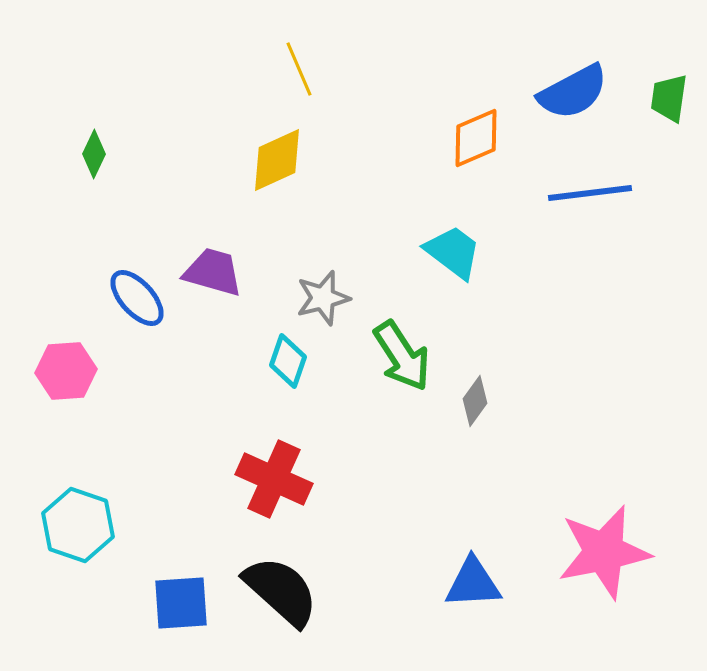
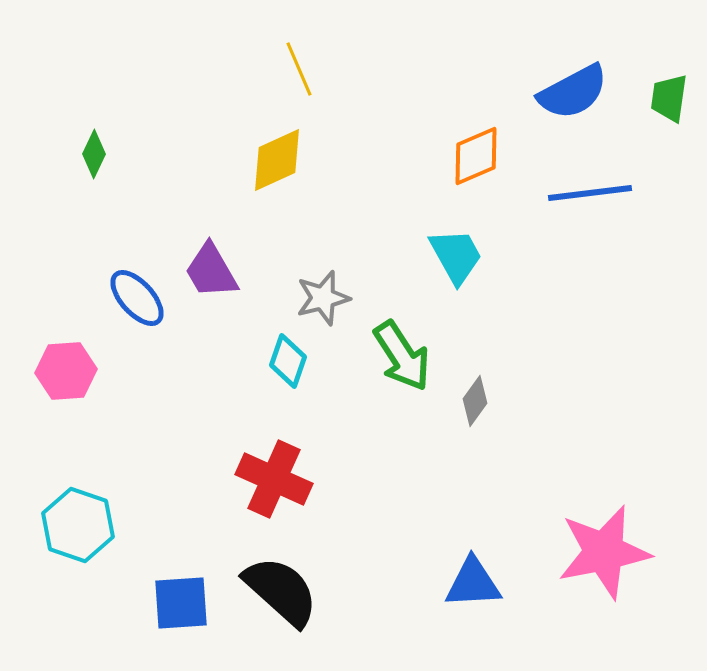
orange diamond: moved 18 px down
cyan trapezoid: moved 3 px right, 4 px down; rotated 24 degrees clockwise
purple trapezoid: moved 2 px left, 1 px up; rotated 136 degrees counterclockwise
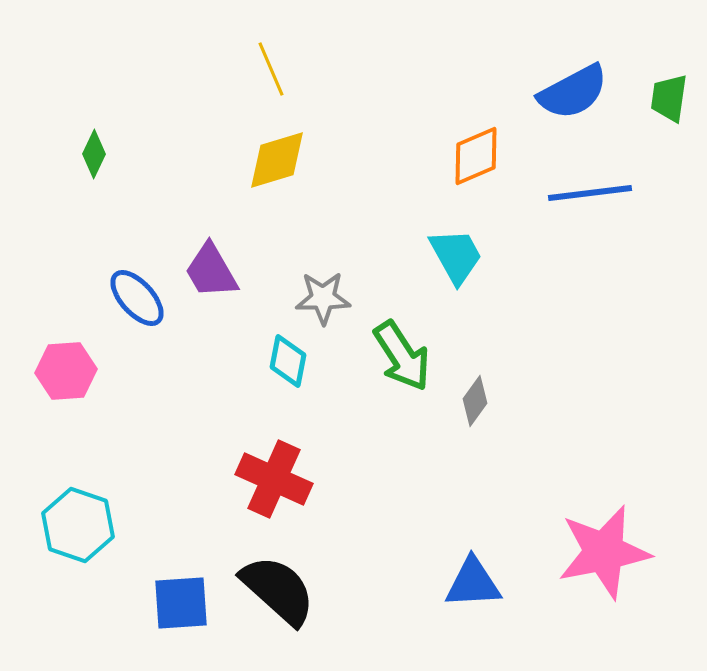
yellow line: moved 28 px left
yellow diamond: rotated 8 degrees clockwise
gray star: rotated 14 degrees clockwise
cyan diamond: rotated 8 degrees counterclockwise
black semicircle: moved 3 px left, 1 px up
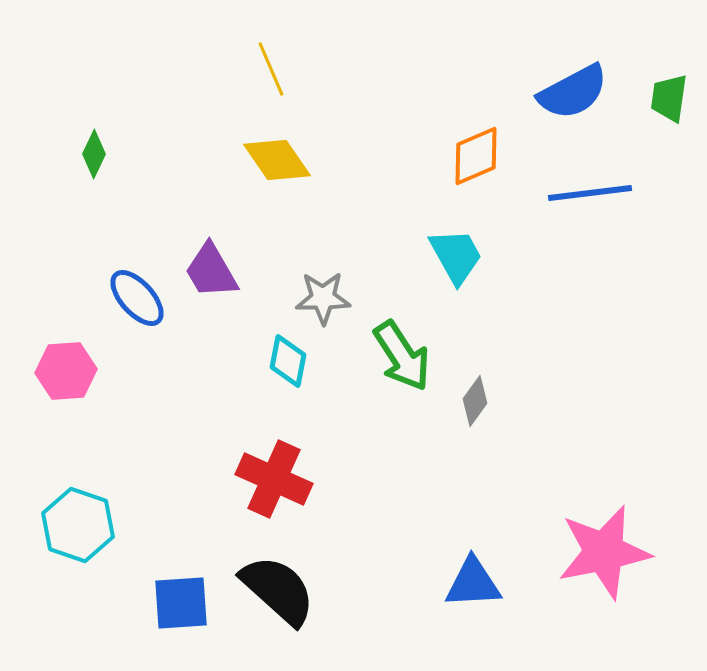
yellow diamond: rotated 72 degrees clockwise
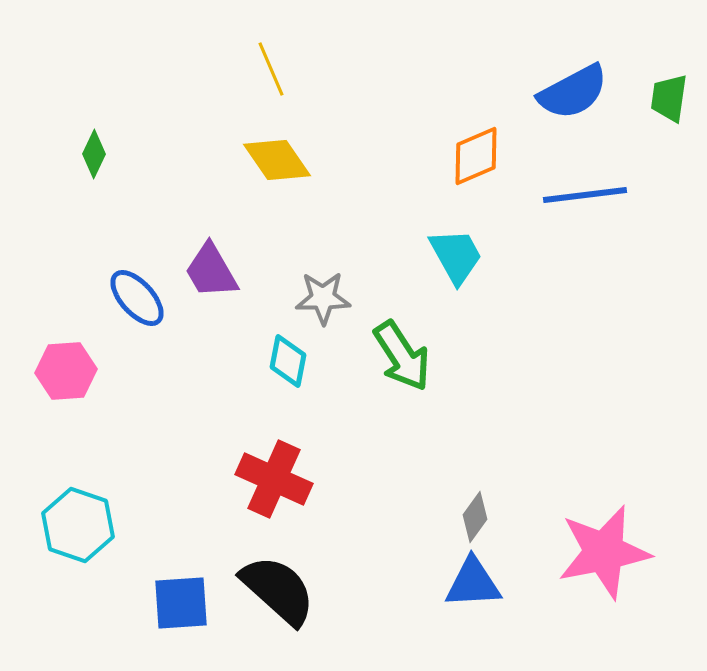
blue line: moved 5 px left, 2 px down
gray diamond: moved 116 px down
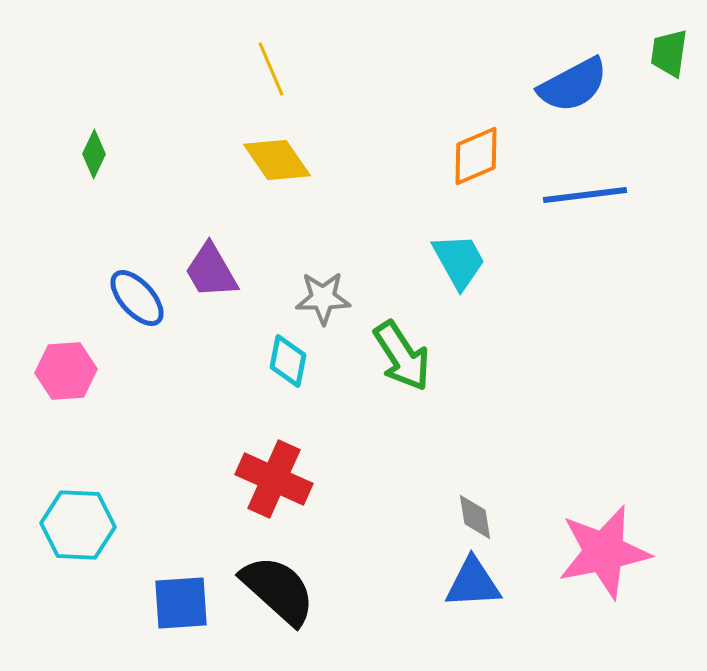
blue semicircle: moved 7 px up
green trapezoid: moved 45 px up
cyan trapezoid: moved 3 px right, 5 px down
gray diamond: rotated 45 degrees counterclockwise
cyan hexagon: rotated 16 degrees counterclockwise
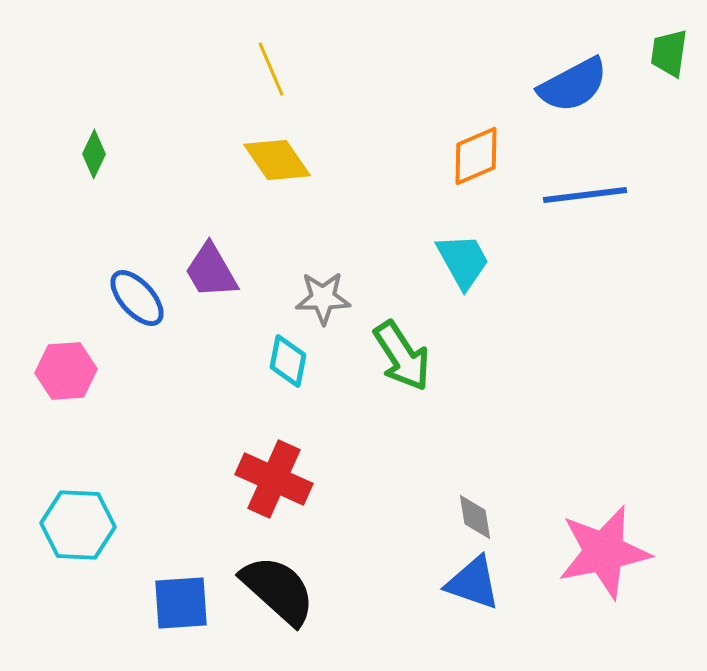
cyan trapezoid: moved 4 px right
blue triangle: rotated 22 degrees clockwise
